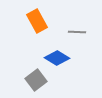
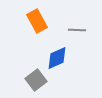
gray line: moved 2 px up
blue diamond: rotated 55 degrees counterclockwise
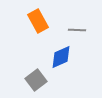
orange rectangle: moved 1 px right
blue diamond: moved 4 px right, 1 px up
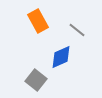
gray line: rotated 36 degrees clockwise
gray square: rotated 15 degrees counterclockwise
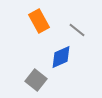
orange rectangle: moved 1 px right
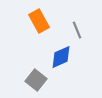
gray line: rotated 30 degrees clockwise
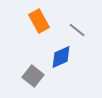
gray line: rotated 30 degrees counterclockwise
gray square: moved 3 px left, 4 px up
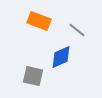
orange rectangle: rotated 40 degrees counterclockwise
gray square: rotated 25 degrees counterclockwise
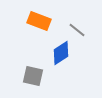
blue diamond: moved 4 px up; rotated 10 degrees counterclockwise
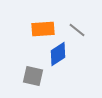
orange rectangle: moved 4 px right, 8 px down; rotated 25 degrees counterclockwise
blue diamond: moved 3 px left, 1 px down
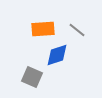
blue diamond: moved 1 px left, 1 px down; rotated 15 degrees clockwise
gray square: moved 1 px left, 1 px down; rotated 10 degrees clockwise
